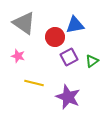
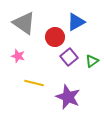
blue triangle: moved 1 px right, 3 px up; rotated 18 degrees counterclockwise
purple square: rotated 12 degrees counterclockwise
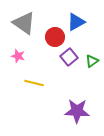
purple star: moved 9 px right, 14 px down; rotated 20 degrees counterclockwise
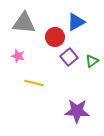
gray triangle: rotated 30 degrees counterclockwise
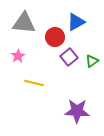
pink star: rotated 24 degrees clockwise
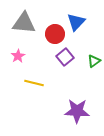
blue triangle: rotated 18 degrees counterclockwise
red circle: moved 3 px up
purple square: moved 4 px left
green triangle: moved 2 px right
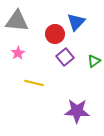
gray triangle: moved 7 px left, 2 px up
pink star: moved 3 px up
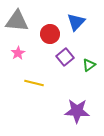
red circle: moved 5 px left
green triangle: moved 5 px left, 4 px down
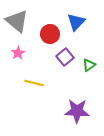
gray triangle: rotated 35 degrees clockwise
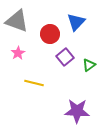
gray triangle: rotated 20 degrees counterclockwise
